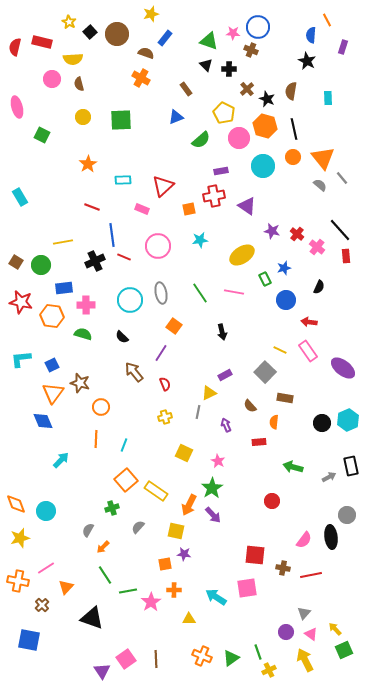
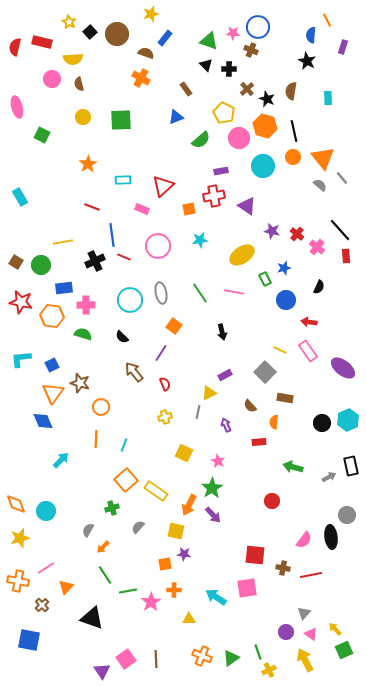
black line at (294, 129): moved 2 px down
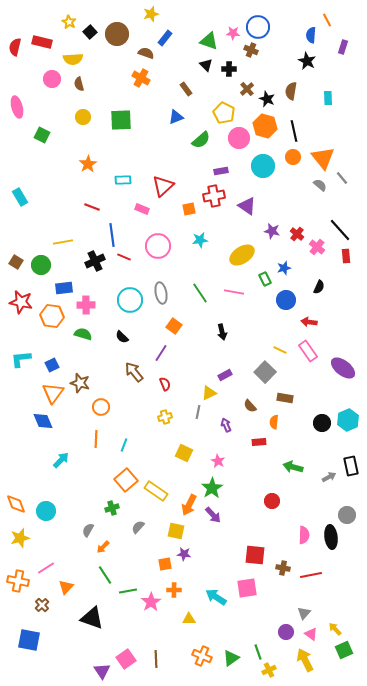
pink semicircle at (304, 540): moved 5 px up; rotated 36 degrees counterclockwise
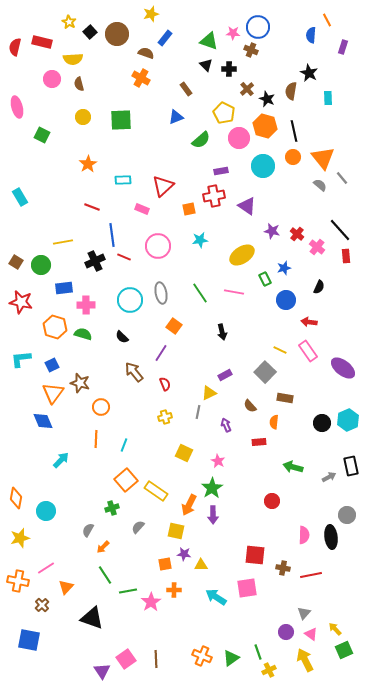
black star at (307, 61): moved 2 px right, 12 px down
orange hexagon at (52, 316): moved 3 px right, 11 px down; rotated 10 degrees clockwise
orange diamond at (16, 504): moved 6 px up; rotated 30 degrees clockwise
purple arrow at (213, 515): rotated 42 degrees clockwise
yellow triangle at (189, 619): moved 12 px right, 54 px up
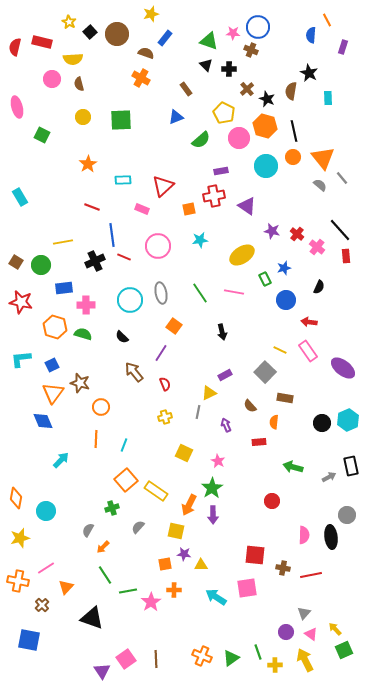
cyan circle at (263, 166): moved 3 px right
yellow cross at (269, 670): moved 6 px right, 5 px up; rotated 24 degrees clockwise
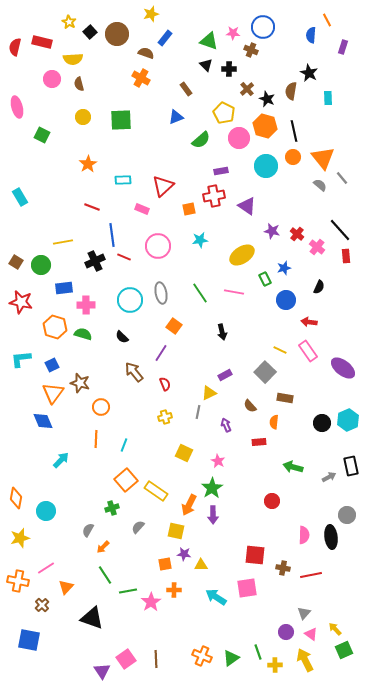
blue circle at (258, 27): moved 5 px right
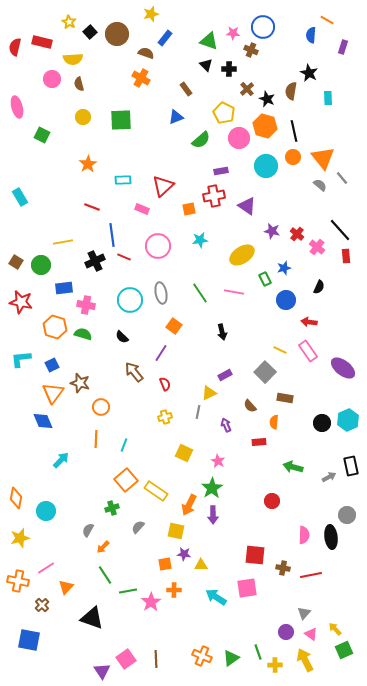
orange line at (327, 20): rotated 32 degrees counterclockwise
pink cross at (86, 305): rotated 12 degrees clockwise
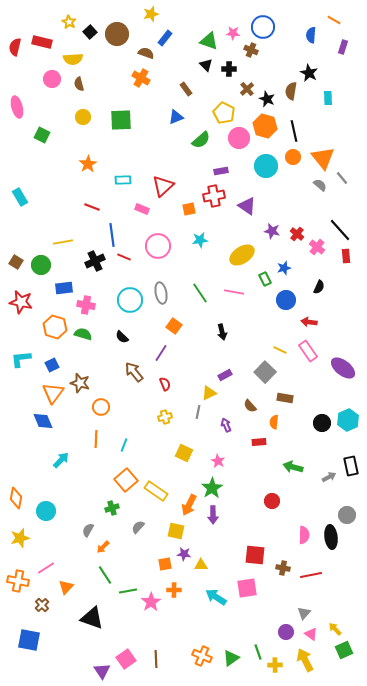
orange line at (327, 20): moved 7 px right
